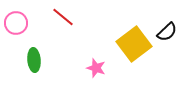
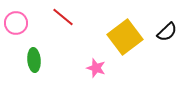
yellow square: moved 9 px left, 7 px up
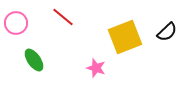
yellow square: rotated 16 degrees clockwise
green ellipse: rotated 30 degrees counterclockwise
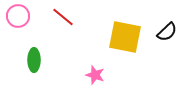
pink circle: moved 2 px right, 7 px up
yellow square: rotated 32 degrees clockwise
green ellipse: rotated 35 degrees clockwise
pink star: moved 1 px left, 7 px down
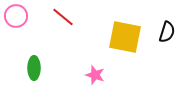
pink circle: moved 2 px left
black semicircle: rotated 30 degrees counterclockwise
green ellipse: moved 8 px down
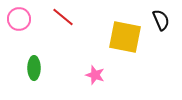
pink circle: moved 3 px right, 3 px down
black semicircle: moved 6 px left, 12 px up; rotated 40 degrees counterclockwise
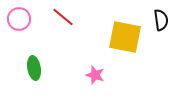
black semicircle: rotated 15 degrees clockwise
green ellipse: rotated 10 degrees counterclockwise
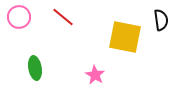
pink circle: moved 2 px up
green ellipse: moved 1 px right
pink star: rotated 12 degrees clockwise
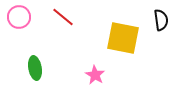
yellow square: moved 2 px left, 1 px down
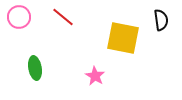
pink star: moved 1 px down
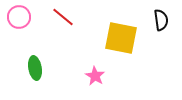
yellow square: moved 2 px left
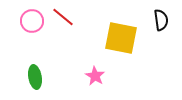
pink circle: moved 13 px right, 4 px down
green ellipse: moved 9 px down
